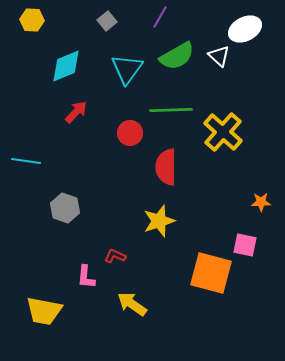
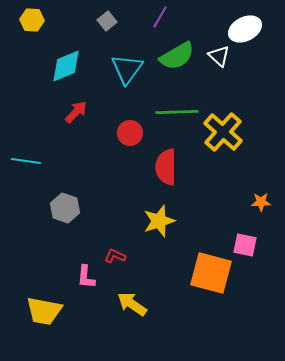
green line: moved 6 px right, 2 px down
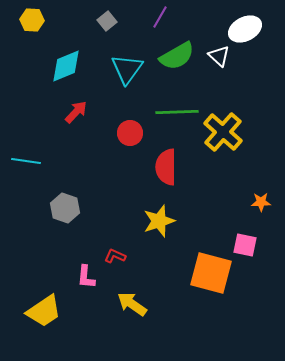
yellow trapezoid: rotated 45 degrees counterclockwise
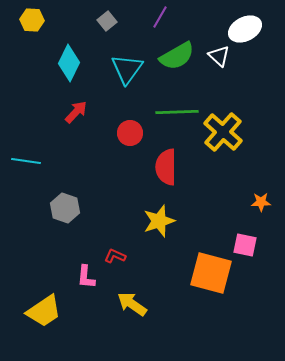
cyan diamond: moved 3 px right, 3 px up; rotated 42 degrees counterclockwise
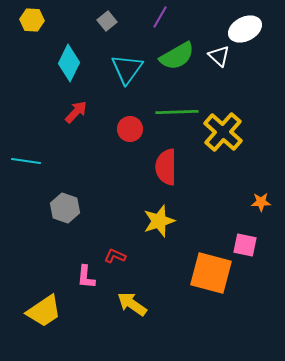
red circle: moved 4 px up
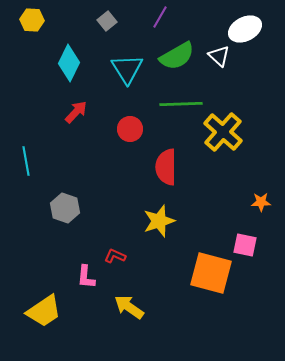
cyan triangle: rotated 8 degrees counterclockwise
green line: moved 4 px right, 8 px up
cyan line: rotated 72 degrees clockwise
yellow arrow: moved 3 px left, 3 px down
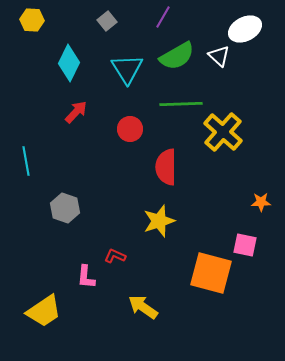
purple line: moved 3 px right
yellow arrow: moved 14 px right
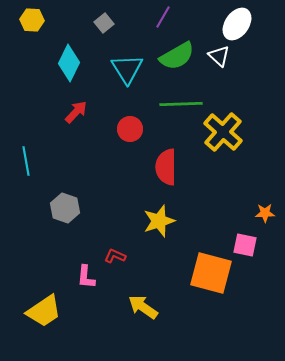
gray square: moved 3 px left, 2 px down
white ellipse: moved 8 px left, 5 px up; rotated 28 degrees counterclockwise
orange star: moved 4 px right, 11 px down
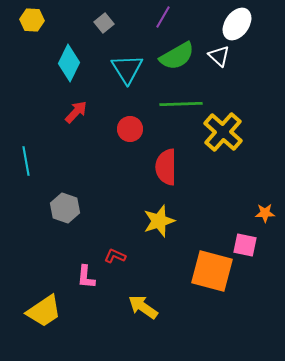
orange square: moved 1 px right, 2 px up
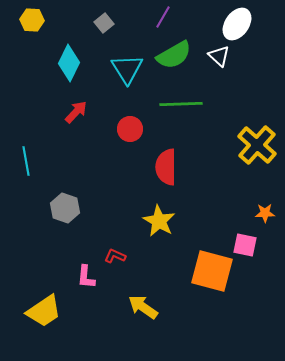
green semicircle: moved 3 px left, 1 px up
yellow cross: moved 34 px right, 13 px down
yellow star: rotated 24 degrees counterclockwise
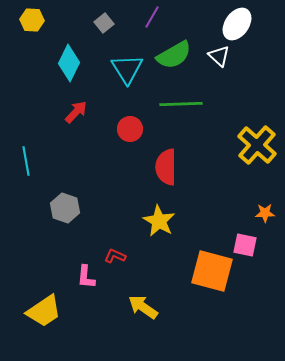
purple line: moved 11 px left
